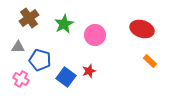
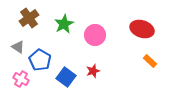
gray triangle: rotated 32 degrees clockwise
blue pentagon: rotated 15 degrees clockwise
red star: moved 4 px right
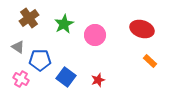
blue pentagon: rotated 30 degrees counterclockwise
red star: moved 5 px right, 9 px down
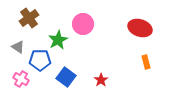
green star: moved 6 px left, 16 px down
red ellipse: moved 2 px left, 1 px up
pink circle: moved 12 px left, 11 px up
orange rectangle: moved 4 px left, 1 px down; rotated 32 degrees clockwise
red star: moved 3 px right; rotated 16 degrees counterclockwise
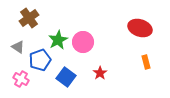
pink circle: moved 18 px down
blue pentagon: rotated 20 degrees counterclockwise
red star: moved 1 px left, 7 px up
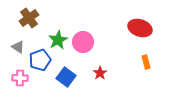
pink cross: moved 1 px left, 1 px up; rotated 28 degrees counterclockwise
